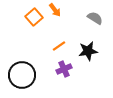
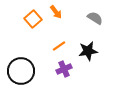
orange arrow: moved 1 px right, 2 px down
orange square: moved 1 px left, 2 px down
black circle: moved 1 px left, 4 px up
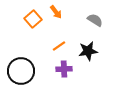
gray semicircle: moved 2 px down
purple cross: rotated 21 degrees clockwise
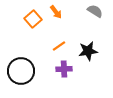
gray semicircle: moved 9 px up
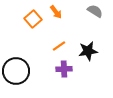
black circle: moved 5 px left
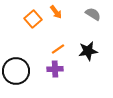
gray semicircle: moved 2 px left, 3 px down
orange line: moved 1 px left, 3 px down
purple cross: moved 9 px left
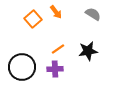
black circle: moved 6 px right, 4 px up
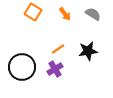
orange arrow: moved 9 px right, 2 px down
orange square: moved 7 px up; rotated 18 degrees counterclockwise
purple cross: rotated 28 degrees counterclockwise
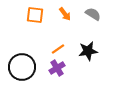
orange square: moved 2 px right, 3 px down; rotated 24 degrees counterclockwise
purple cross: moved 2 px right, 1 px up
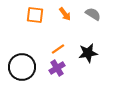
black star: moved 2 px down
